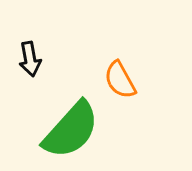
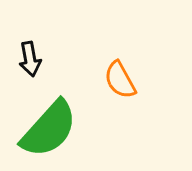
green semicircle: moved 22 px left, 1 px up
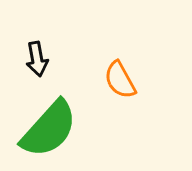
black arrow: moved 7 px right
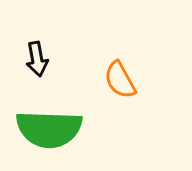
green semicircle: rotated 50 degrees clockwise
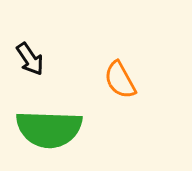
black arrow: moved 7 px left; rotated 24 degrees counterclockwise
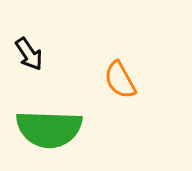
black arrow: moved 1 px left, 5 px up
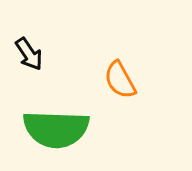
green semicircle: moved 7 px right
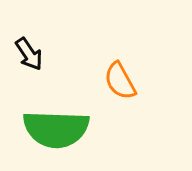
orange semicircle: moved 1 px down
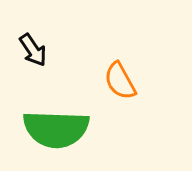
black arrow: moved 4 px right, 4 px up
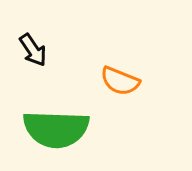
orange semicircle: rotated 39 degrees counterclockwise
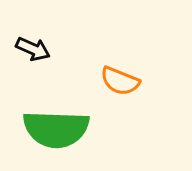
black arrow: moved 1 px up; rotated 32 degrees counterclockwise
